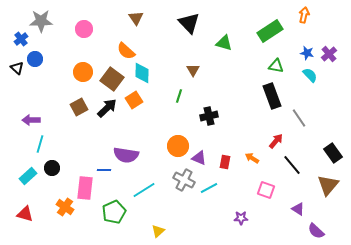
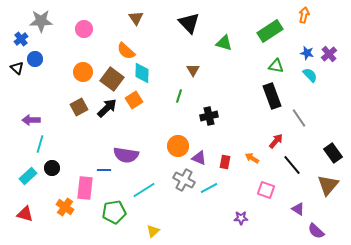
green pentagon at (114, 212): rotated 15 degrees clockwise
yellow triangle at (158, 231): moved 5 px left
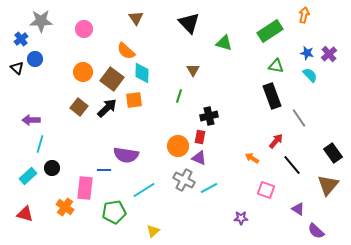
orange square at (134, 100): rotated 24 degrees clockwise
brown square at (79, 107): rotated 24 degrees counterclockwise
red rectangle at (225, 162): moved 25 px left, 25 px up
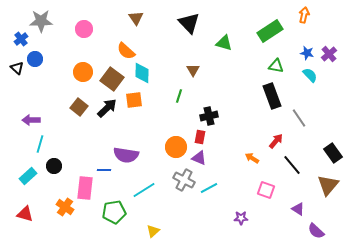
orange circle at (178, 146): moved 2 px left, 1 px down
black circle at (52, 168): moved 2 px right, 2 px up
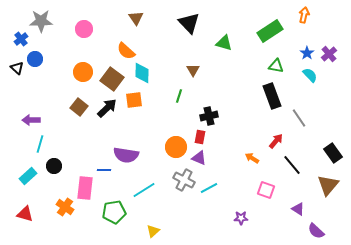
blue star at (307, 53): rotated 24 degrees clockwise
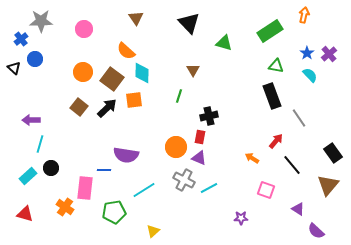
black triangle at (17, 68): moved 3 px left
black circle at (54, 166): moved 3 px left, 2 px down
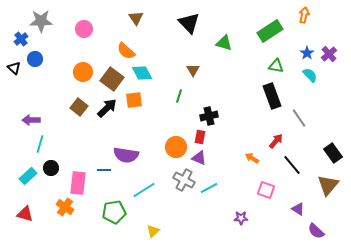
cyan diamond at (142, 73): rotated 30 degrees counterclockwise
pink rectangle at (85, 188): moved 7 px left, 5 px up
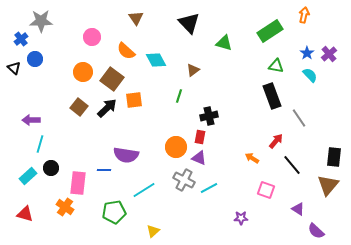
pink circle at (84, 29): moved 8 px right, 8 px down
brown triangle at (193, 70): rotated 24 degrees clockwise
cyan diamond at (142, 73): moved 14 px right, 13 px up
black rectangle at (333, 153): moved 1 px right, 4 px down; rotated 42 degrees clockwise
